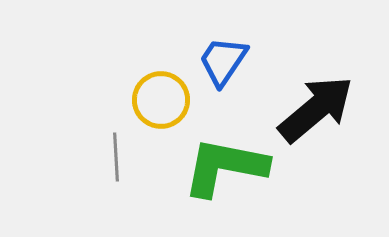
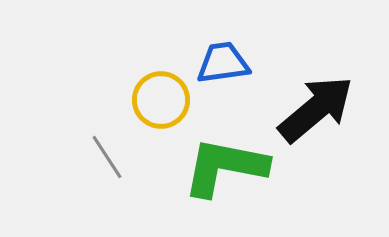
blue trapezoid: moved 2 px down; rotated 48 degrees clockwise
gray line: moved 9 px left; rotated 30 degrees counterclockwise
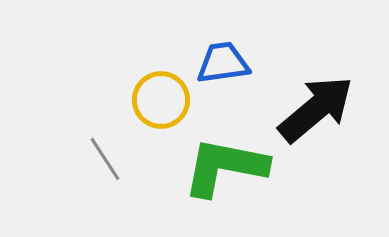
gray line: moved 2 px left, 2 px down
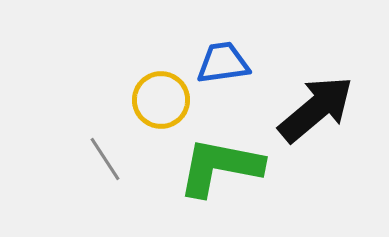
green L-shape: moved 5 px left
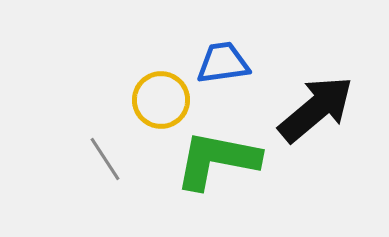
green L-shape: moved 3 px left, 7 px up
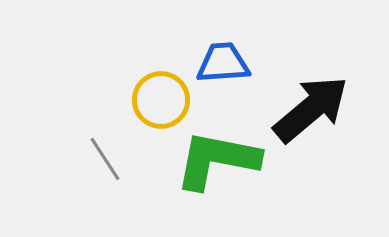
blue trapezoid: rotated 4 degrees clockwise
black arrow: moved 5 px left
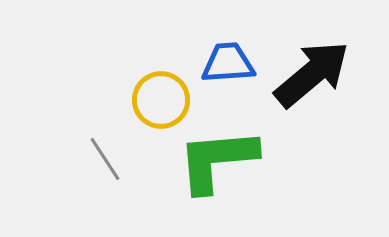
blue trapezoid: moved 5 px right
black arrow: moved 1 px right, 35 px up
green L-shape: rotated 16 degrees counterclockwise
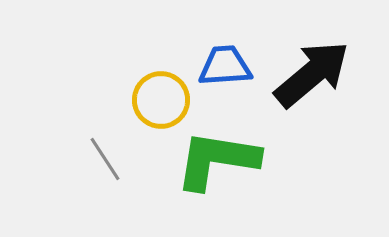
blue trapezoid: moved 3 px left, 3 px down
green L-shape: rotated 14 degrees clockwise
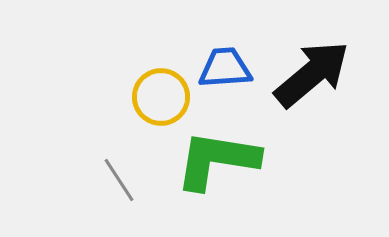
blue trapezoid: moved 2 px down
yellow circle: moved 3 px up
gray line: moved 14 px right, 21 px down
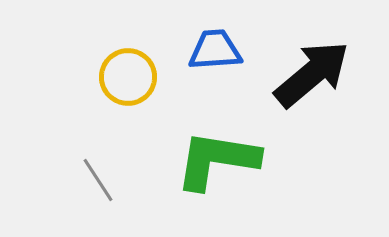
blue trapezoid: moved 10 px left, 18 px up
yellow circle: moved 33 px left, 20 px up
gray line: moved 21 px left
